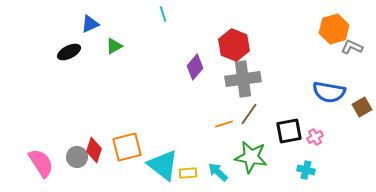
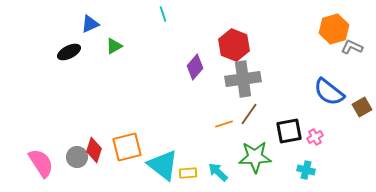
blue semicircle: rotated 28 degrees clockwise
green star: moved 4 px right; rotated 12 degrees counterclockwise
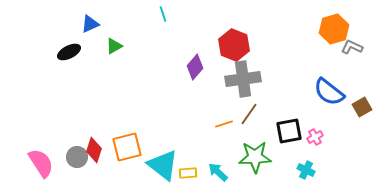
cyan cross: rotated 12 degrees clockwise
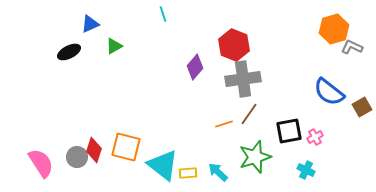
orange square: moved 1 px left; rotated 28 degrees clockwise
green star: rotated 16 degrees counterclockwise
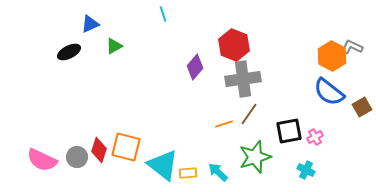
orange hexagon: moved 2 px left, 27 px down; rotated 16 degrees counterclockwise
red diamond: moved 5 px right
pink semicircle: moved 1 px right, 3 px up; rotated 148 degrees clockwise
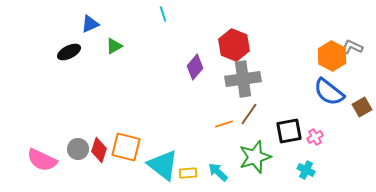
gray circle: moved 1 px right, 8 px up
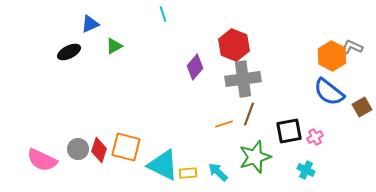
brown line: rotated 15 degrees counterclockwise
cyan triangle: rotated 12 degrees counterclockwise
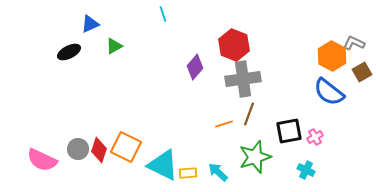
gray L-shape: moved 2 px right, 4 px up
brown square: moved 35 px up
orange square: rotated 12 degrees clockwise
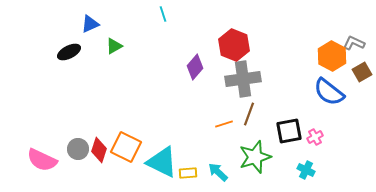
cyan triangle: moved 1 px left, 3 px up
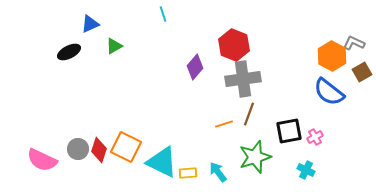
cyan arrow: rotated 10 degrees clockwise
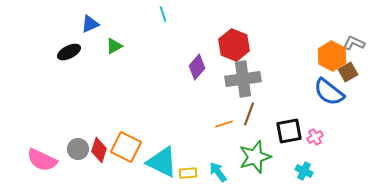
purple diamond: moved 2 px right
brown square: moved 14 px left
cyan cross: moved 2 px left, 1 px down
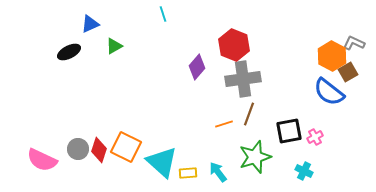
cyan triangle: rotated 16 degrees clockwise
